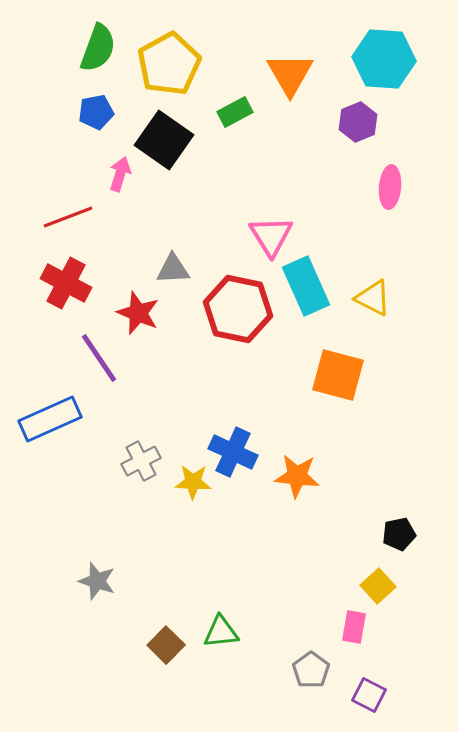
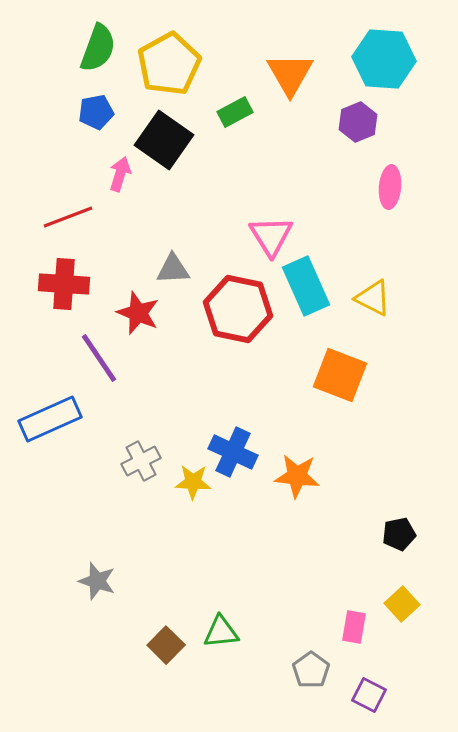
red cross: moved 2 px left, 1 px down; rotated 24 degrees counterclockwise
orange square: moved 2 px right; rotated 6 degrees clockwise
yellow square: moved 24 px right, 18 px down
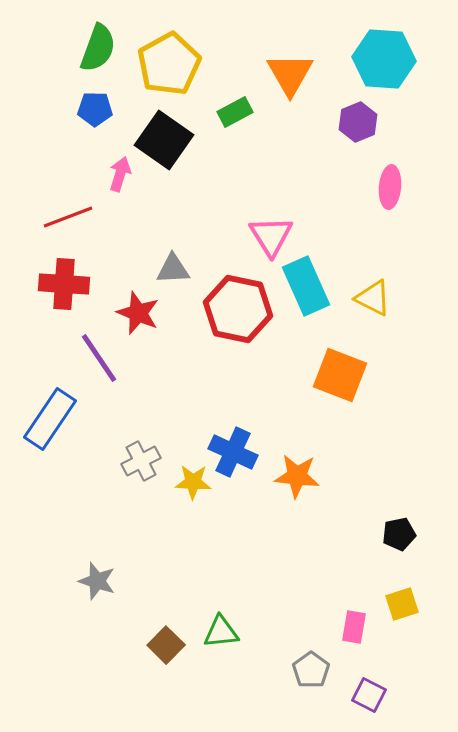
blue pentagon: moved 1 px left, 3 px up; rotated 12 degrees clockwise
blue rectangle: rotated 32 degrees counterclockwise
yellow square: rotated 24 degrees clockwise
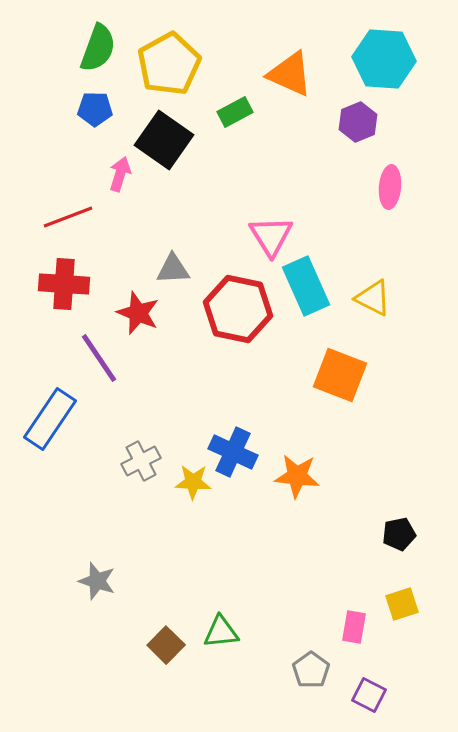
orange triangle: rotated 36 degrees counterclockwise
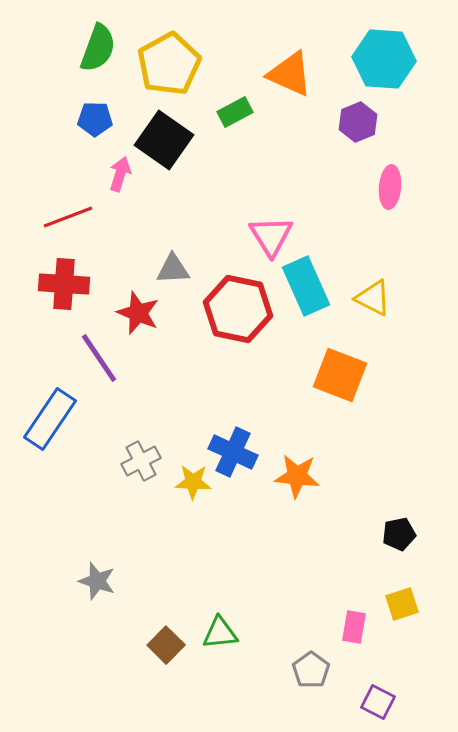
blue pentagon: moved 10 px down
green triangle: moved 1 px left, 1 px down
purple square: moved 9 px right, 7 px down
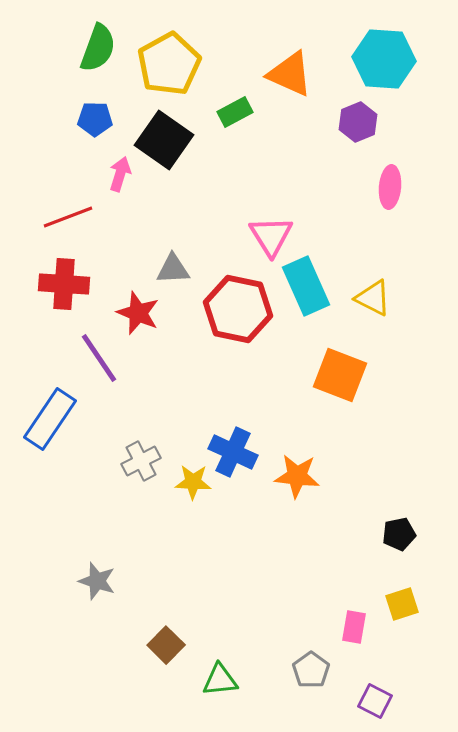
green triangle: moved 47 px down
purple square: moved 3 px left, 1 px up
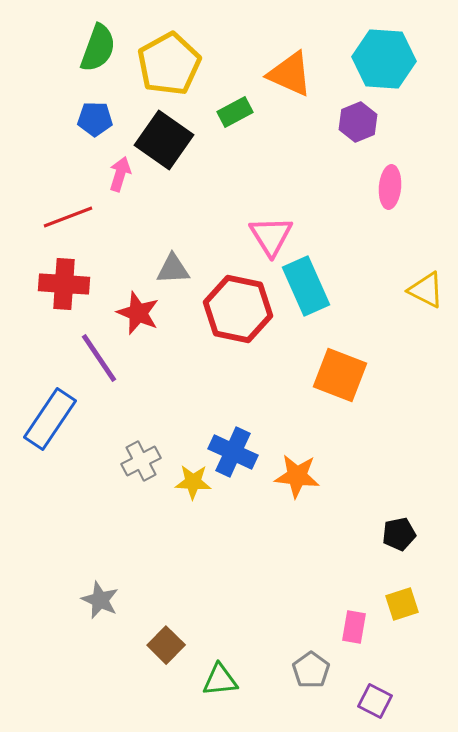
yellow triangle: moved 53 px right, 8 px up
gray star: moved 3 px right, 19 px down; rotated 6 degrees clockwise
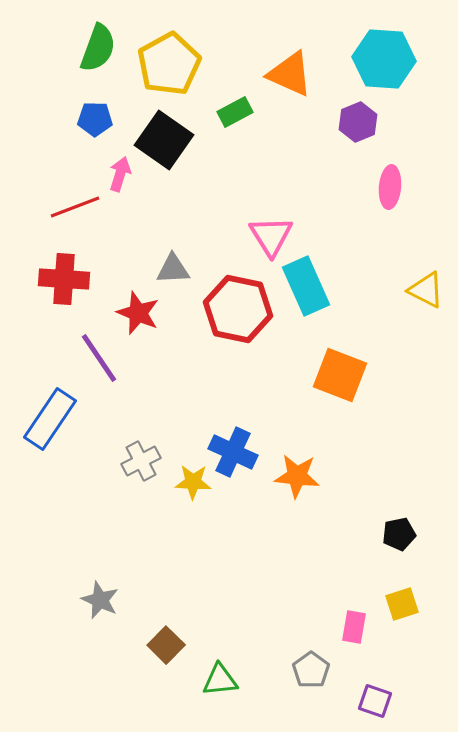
red line: moved 7 px right, 10 px up
red cross: moved 5 px up
purple square: rotated 8 degrees counterclockwise
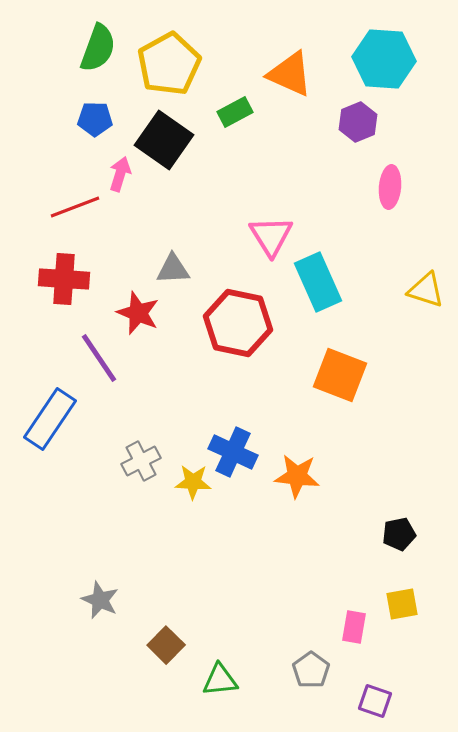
cyan rectangle: moved 12 px right, 4 px up
yellow triangle: rotated 9 degrees counterclockwise
red hexagon: moved 14 px down
yellow square: rotated 8 degrees clockwise
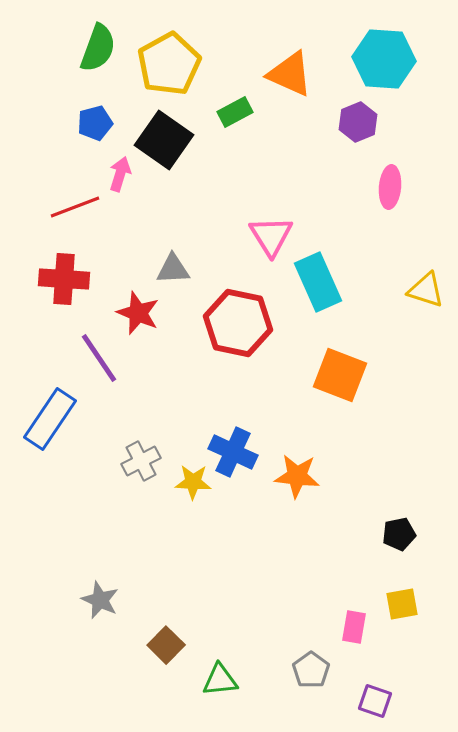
blue pentagon: moved 4 px down; rotated 16 degrees counterclockwise
